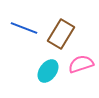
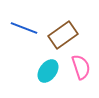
brown rectangle: moved 2 px right, 1 px down; rotated 24 degrees clockwise
pink semicircle: moved 3 px down; rotated 90 degrees clockwise
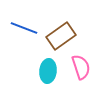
brown rectangle: moved 2 px left, 1 px down
cyan ellipse: rotated 30 degrees counterclockwise
